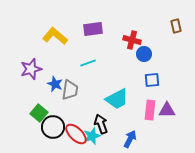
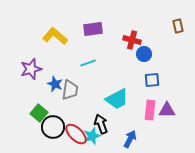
brown rectangle: moved 2 px right
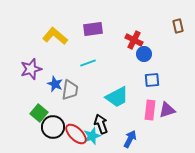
red cross: moved 2 px right; rotated 12 degrees clockwise
cyan trapezoid: moved 2 px up
purple triangle: rotated 18 degrees counterclockwise
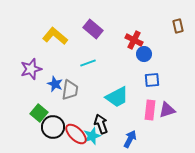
purple rectangle: rotated 48 degrees clockwise
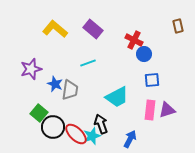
yellow L-shape: moved 7 px up
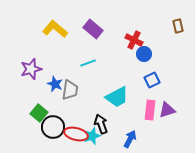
blue square: rotated 21 degrees counterclockwise
red ellipse: rotated 30 degrees counterclockwise
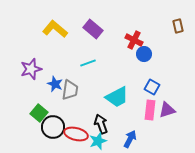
blue square: moved 7 px down; rotated 35 degrees counterclockwise
cyan star: moved 6 px right, 5 px down
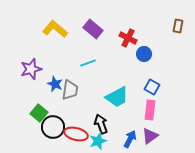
brown rectangle: rotated 24 degrees clockwise
red cross: moved 6 px left, 2 px up
purple triangle: moved 17 px left, 26 px down; rotated 18 degrees counterclockwise
